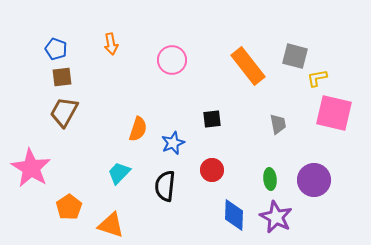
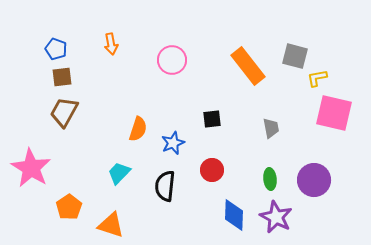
gray trapezoid: moved 7 px left, 4 px down
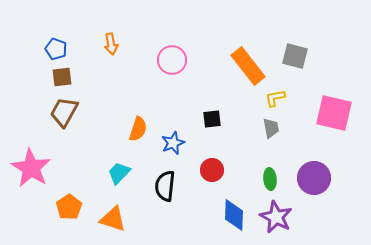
yellow L-shape: moved 42 px left, 20 px down
purple circle: moved 2 px up
orange triangle: moved 2 px right, 6 px up
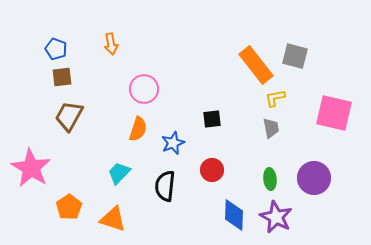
pink circle: moved 28 px left, 29 px down
orange rectangle: moved 8 px right, 1 px up
brown trapezoid: moved 5 px right, 4 px down
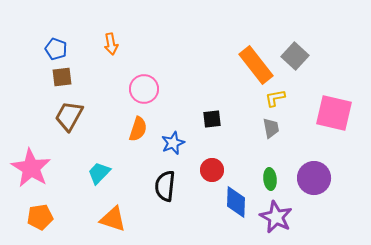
gray square: rotated 28 degrees clockwise
cyan trapezoid: moved 20 px left
orange pentagon: moved 29 px left, 10 px down; rotated 25 degrees clockwise
blue diamond: moved 2 px right, 13 px up
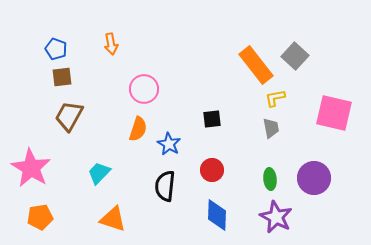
blue star: moved 4 px left, 1 px down; rotated 20 degrees counterclockwise
blue diamond: moved 19 px left, 13 px down
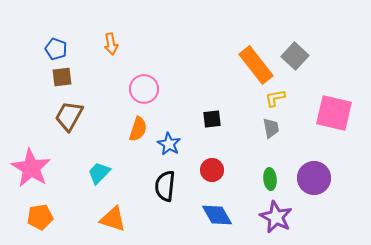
blue diamond: rotated 32 degrees counterclockwise
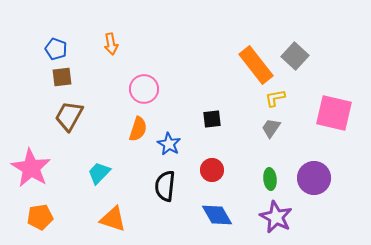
gray trapezoid: rotated 135 degrees counterclockwise
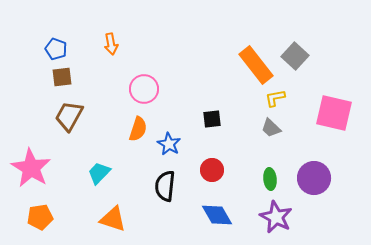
gray trapezoid: rotated 80 degrees counterclockwise
